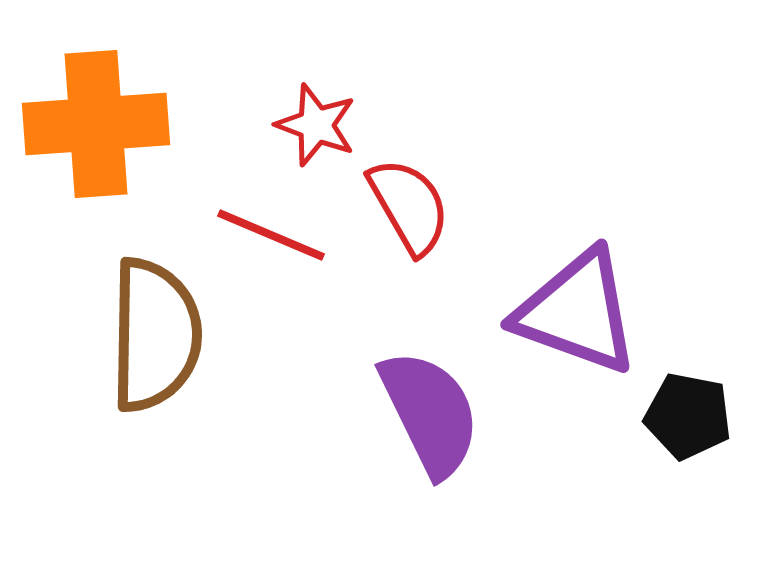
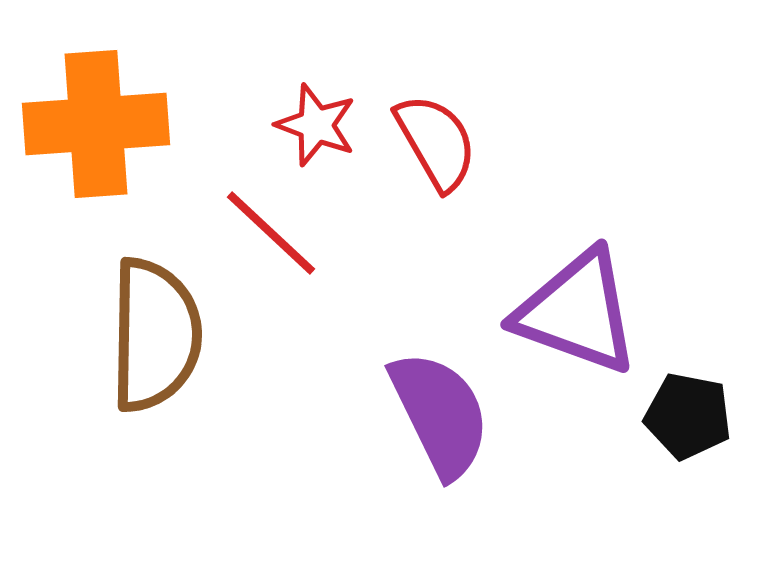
red semicircle: moved 27 px right, 64 px up
red line: moved 2 px up; rotated 20 degrees clockwise
purple semicircle: moved 10 px right, 1 px down
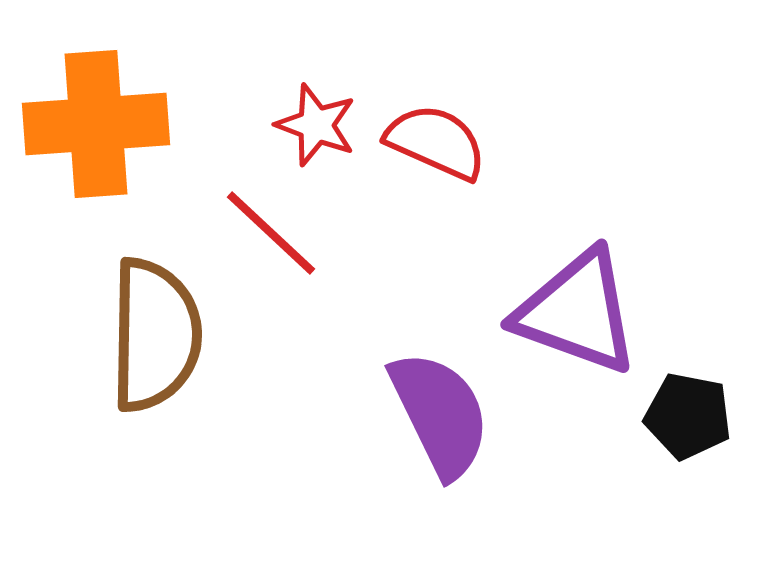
red semicircle: rotated 36 degrees counterclockwise
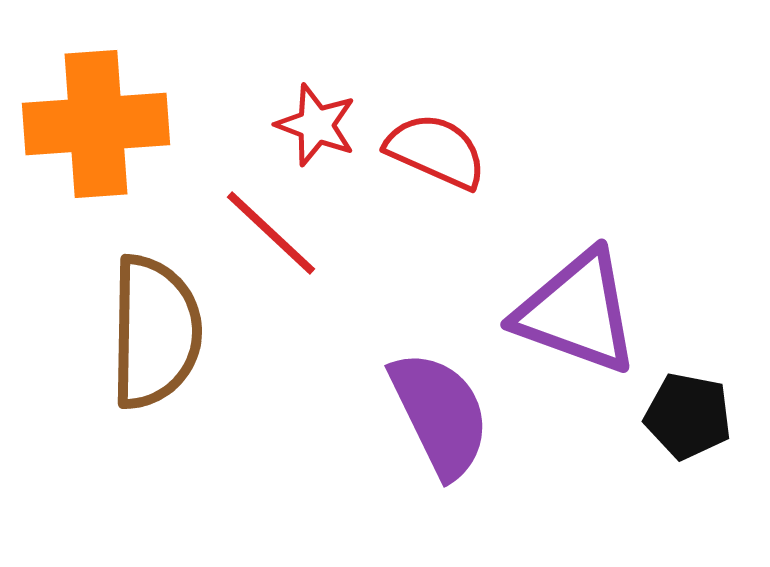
red semicircle: moved 9 px down
brown semicircle: moved 3 px up
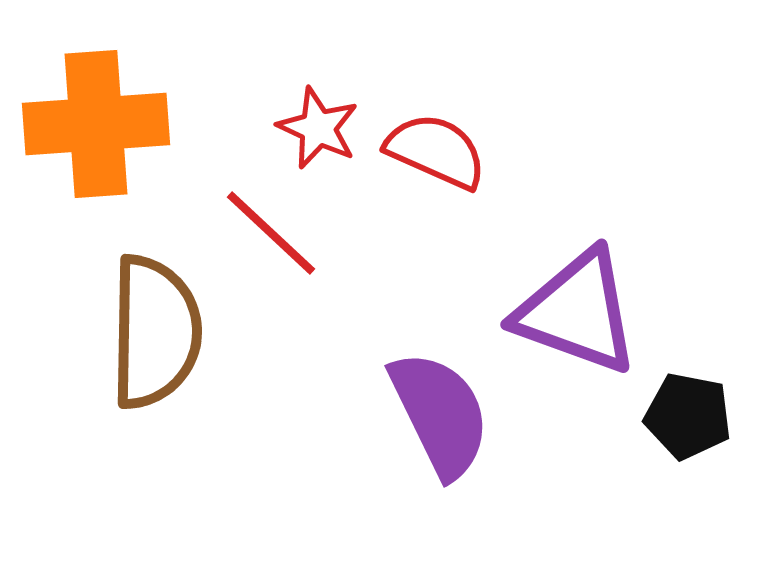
red star: moved 2 px right, 3 px down; rotated 4 degrees clockwise
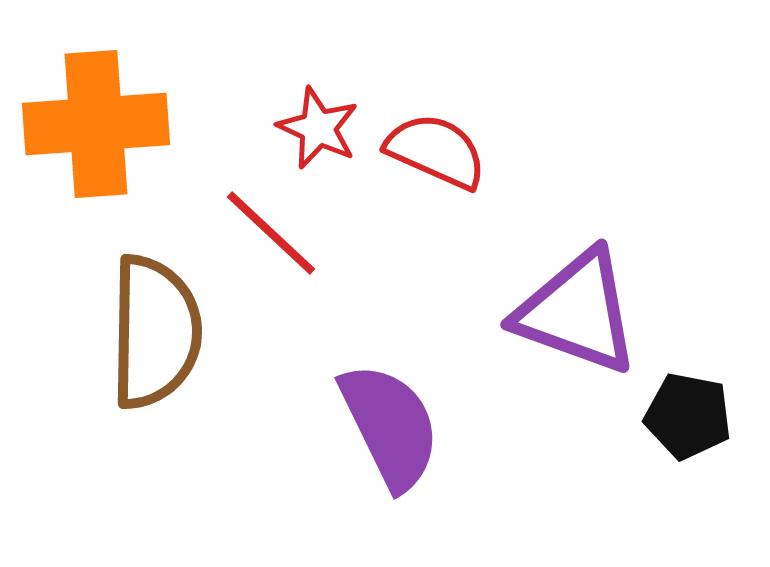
purple semicircle: moved 50 px left, 12 px down
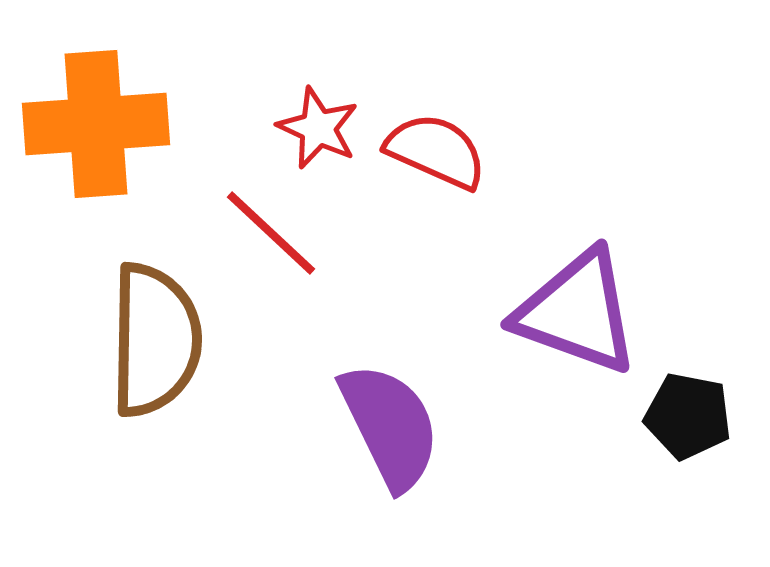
brown semicircle: moved 8 px down
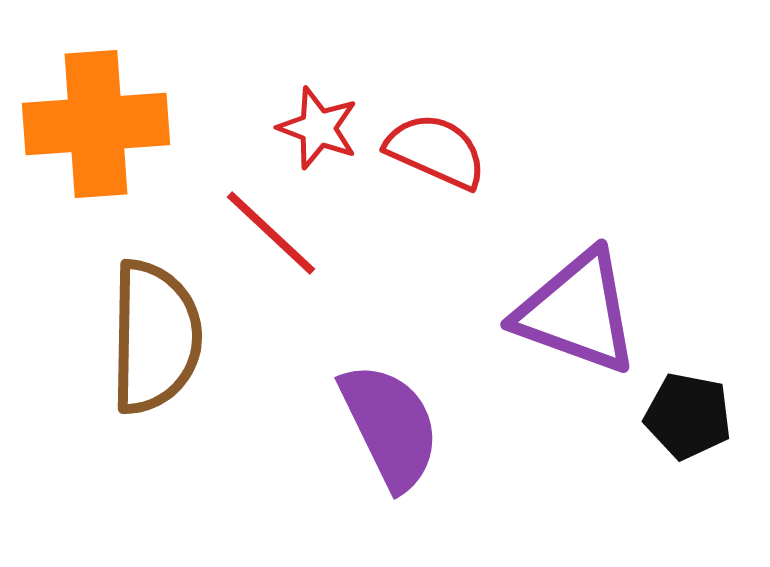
red star: rotated 4 degrees counterclockwise
brown semicircle: moved 3 px up
